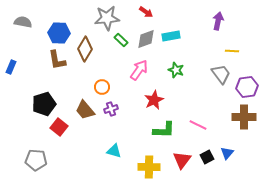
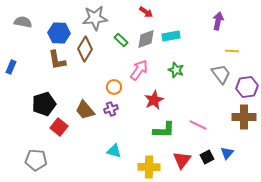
gray star: moved 12 px left
orange circle: moved 12 px right
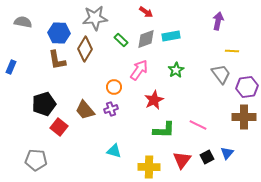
green star: rotated 21 degrees clockwise
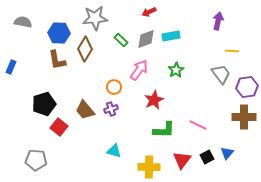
red arrow: moved 3 px right; rotated 120 degrees clockwise
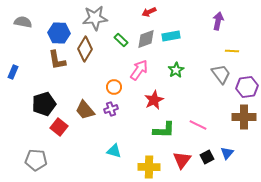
blue rectangle: moved 2 px right, 5 px down
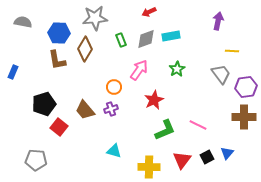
green rectangle: rotated 24 degrees clockwise
green star: moved 1 px right, 1 px up
purple hexagon: moved 1 px left
green L-shape: moved 1 px right; rotated 25 degrees counterclockwise
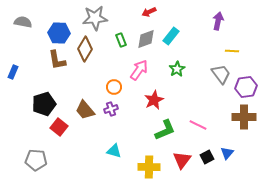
cyan rectangle: rotated 42 degrees counterclockwise
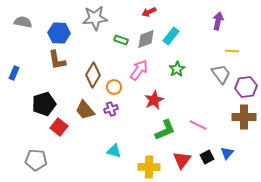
green rectangle: rotated 48 degrees counterclockwise
brown diamond: moved 8 px right, 26 px down
blue rectangle: moved 1 px right, 1 px down
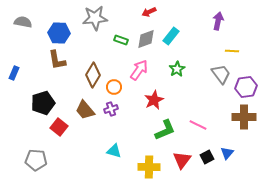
black pentagon: moved 1 px left, 1 px up
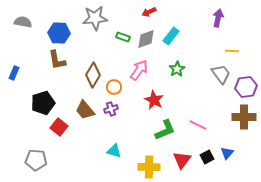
purple arrow: moved 3 px up
green rectangle: moved 2 px right, 3 px up
red star: rotated 18 degrees counterclockwise
